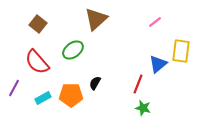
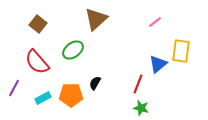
green star: moved 2 px left
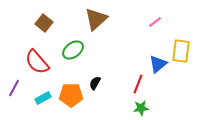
brown square: moved 6 px right, 1 px up
green star: rotated 21 degrees counterclockwise
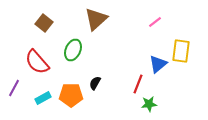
green ellipse: rotated 30 degrees counterclockwise
green star: moved 8 px right, 4 px up
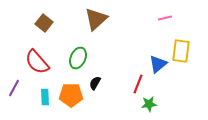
pink line: moved 10 px right, 4 px up; rotated 24 degrees clockwise
green ellipse: moved 5 px right, 8 px down
cyan rectangle: moved 2 px right, 1 px up; rotated 63 degrees counterclockwise
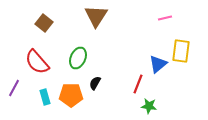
brown triangle: moved 3 px up; rotated 15 degrees counterclockwise
cyan rectangle: rotated 14 degrees counterclockwise
green star: moved 2 px down; rotated 14 degrees clockwise
